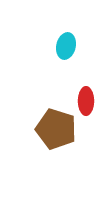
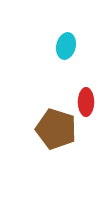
red ellipse: moved 1 px down
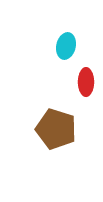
red ellipse: moved 20 px up
